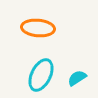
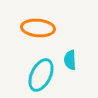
cyan semicircle: moved 7 px left, 18 px up; rotated 60 degrees counterclockwise
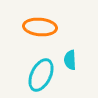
orange ellipse: moved 2 px right, 1 px up
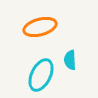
orange ellipse: rotated 20 degrees counterclockwise
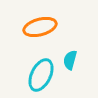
cyan semicircle: rotated 18 degrees clockwise
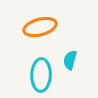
cyan ellipse: rotated 24 degrees counterclockwise
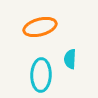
cyan semicircle: moved 1 px up; rotated 12 degrees counterclockwise
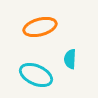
cyan ellipse: moved 5 px left; rotated 68 degrees counterclockwise
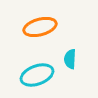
cyan ellipse: moved 1 px right; rotated 44 degrees counterclockwise
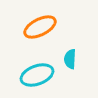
orange ellipse: rotated 12 degrees counterclockwise
